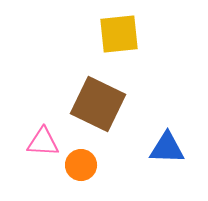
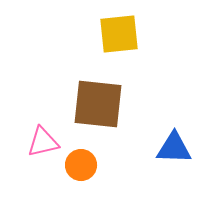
brown square: rotated 20 degrees counterclockwise
pink triangle: rotated 16 degrees counterclockwise
blue triangle: moved 7 px right
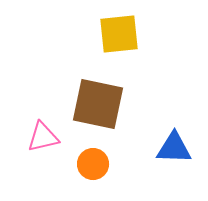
brown square: rotated 6 degrees clockwise
pink triangle: moved 5 px up
orange circle: moved 12 px right, 1 px up
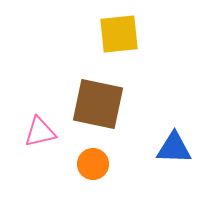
pink triangle: moved 3 px left, 5 px up
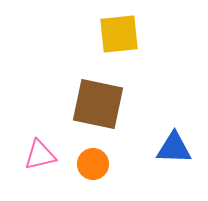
pink triangle: moved 23 px down
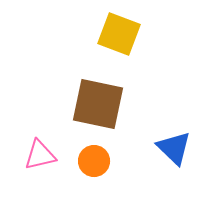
yellow square: rotated 27 degrees clockwise
blue triangle: rotated 42 degrees clockwise
orange circle: moved 1 px right, 3 px up
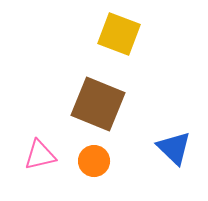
brown square: rotated 10 degrees clockwise
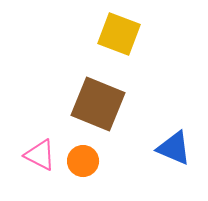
blue triangle: rotated 21 degrees counterclockwise
pink triangle: rotated 40 degrees clockwise
orange circle: moved 11 px left
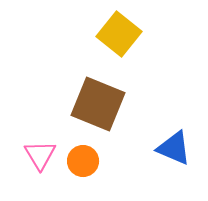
yellow square: rotated 18 degrees clockwise
pink triangle: rotated 32 degrees clockwise
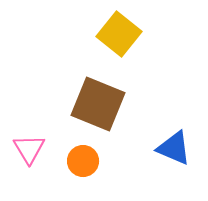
pink triangle: moved 11 px left, 6 px up
